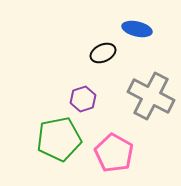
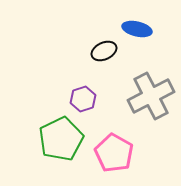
black ellipse: moved 1 px right, 2 px up
gray cross: rotated 36 degrees clockwise
green pentagon: moved 2 px right; rotated 15 degrees counterclockwise
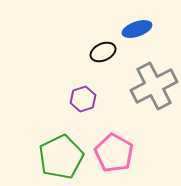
blue ellipse: rotated 32 degrees counterclockwise
black ellipse: moved 1 px left, 1 px down
gray cross: moved 3 px right, 10 px up
green pentagon: moved 18 px down
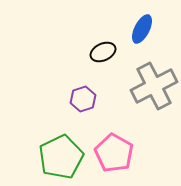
blue ellipse: moved 5 px right; rotated 44 degrees counterclockwise
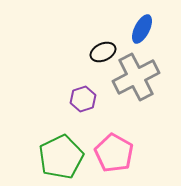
gray cross: moved 18 px left, 9 px up
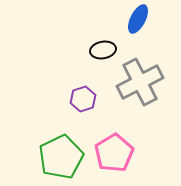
blue ellipse: moved 4 px left, 10 px up
black ellipse: moved 2 px up; rotated 15 degrees clockwise
gray cross: moved 4 px right, 5 px down
pink pentagon: rotated 12 degrees clockwise
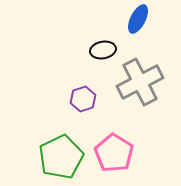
pink pentagon: rotated 9 degrees counterclockwise
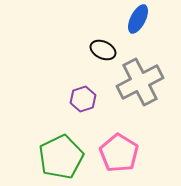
black ellipse: rotated 35 degrees clockwise
pink pentagon: moved 5 px right
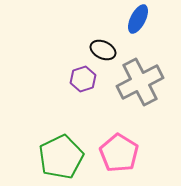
purple hexagon: moved 20 px up
